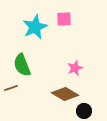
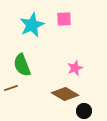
cyan star: moved 3 px left, 2 px up
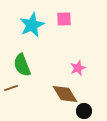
pink star: moved 3 px right
brown diamond: rotated 28 degrees clockwise
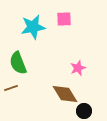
cyan star: moved 1 px right, 2 px down; rotated 15 degrees clockwise
green semicircle: moved 4 px left, 2 px up
